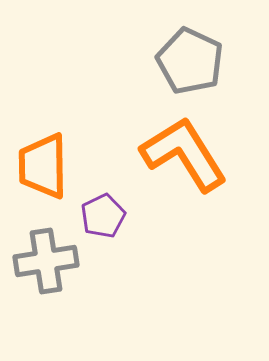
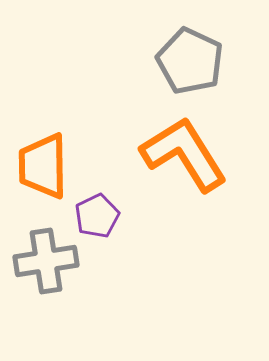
purple pentagon: moved 6 px left
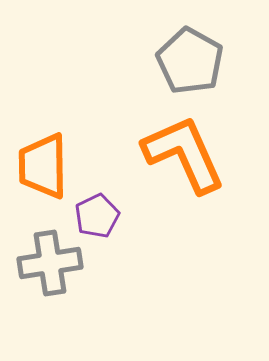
gray pentagon: rotated 4 degrees clockwise
orange L-shape: rotated 8 degrees clockwise
gray cross: moved 4 px right, 2 px down
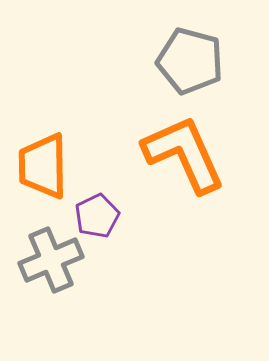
gray pentagon: rotated 14 degrees counterclockwise
gray cross: moved 1 px right, 3 px up; rotated 14 degrees counterclockwise
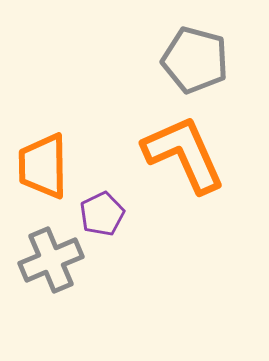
gray pentagon: moved 5 px right, 1 px up
purple pentagon: moved 5 px right, 2 px up
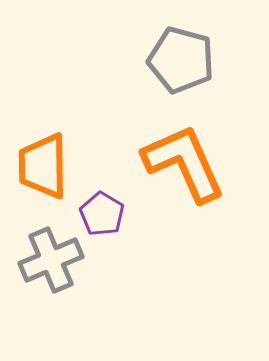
gray pentagon: moved 14 px left
orange L-shape: moved 9 px down
purple pentagon: rotated 15 degrees counterclockwise
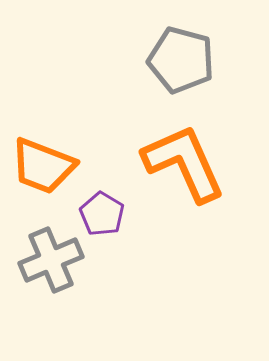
orange trapezoid: rotated 68 degrees counterclockwise
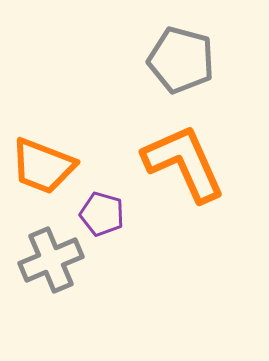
purple pentagon: rotated 15 degrees counterclockwise
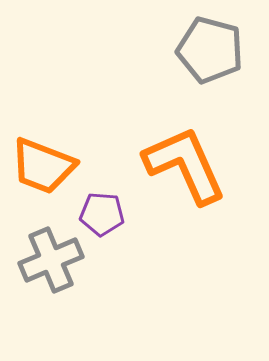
gray pentagon: moved 29 px right, 10 px up
orange L-shape: moved 1 px right, 2 px down
purple pentagon: rotated 12 degrees counterclockwise
